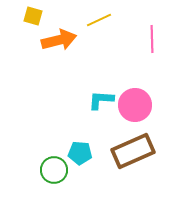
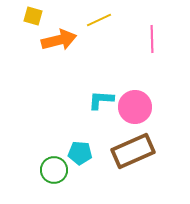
pink circle: moved 2 px down
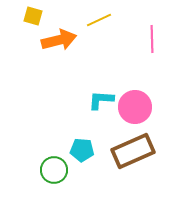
cyan pentagon: moved 2 px right, 3 px up
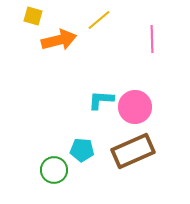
yellow line: rotated 15 degrees counterclockwise
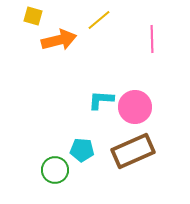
green circle: moved 1 px right
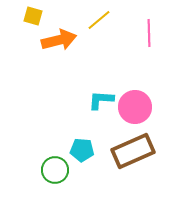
pink line: moved 3 px left, 6 px up
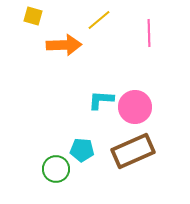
orange arrow: moved 5 px right, 5 px down; rotated 12 degrees clockwise
green circle: moved 1 px right, 1 px up
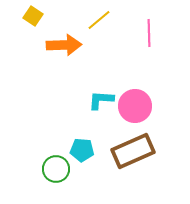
yellow square: rotated 18 degrees clockwise
pink circle: moved 1 px up
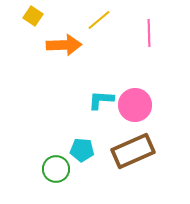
pink circle: moved 1 px up
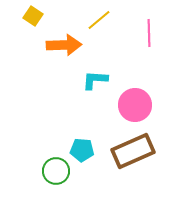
cyan L-shape: moved 6 px left, 20 px up
green circle: moved 2 px down
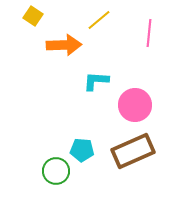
pink line: rotated 8 degrees clockwise
cyan L-shape: moved 1 px right, 1 px down
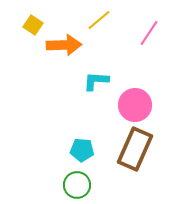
yellow square: moved 9 px down
pink line: rotated 28 degrees clockwise
brown rectangle: moved 2 px right, 2 px up; rotated 42 degrees counterclockwise
green circle: moved 21 px right, 14 px down
